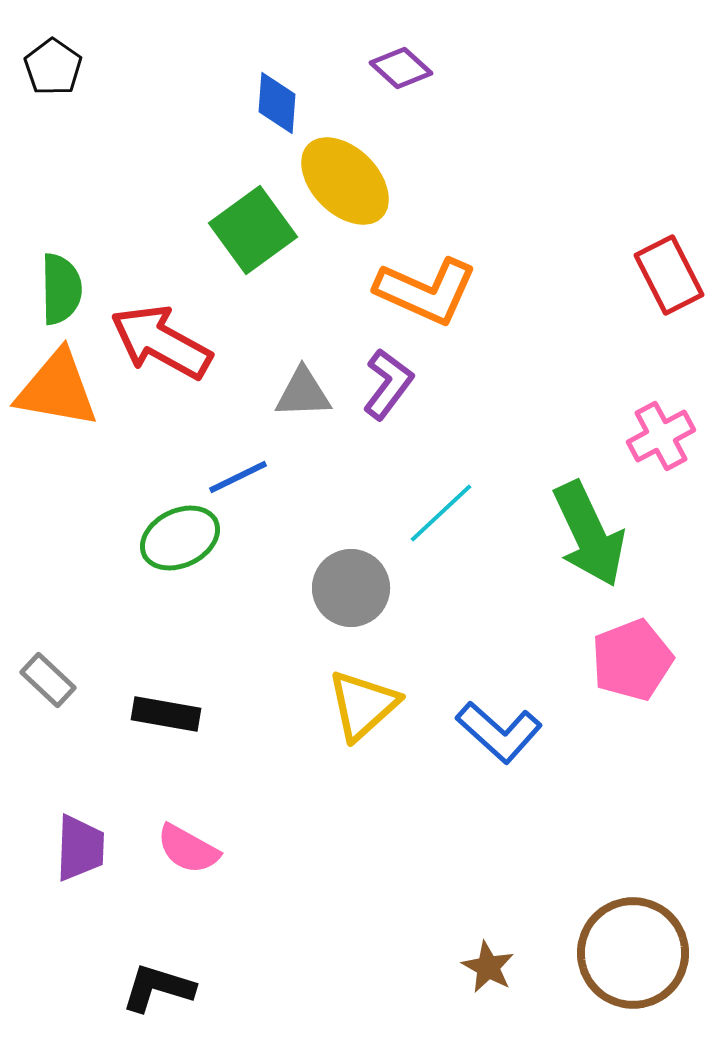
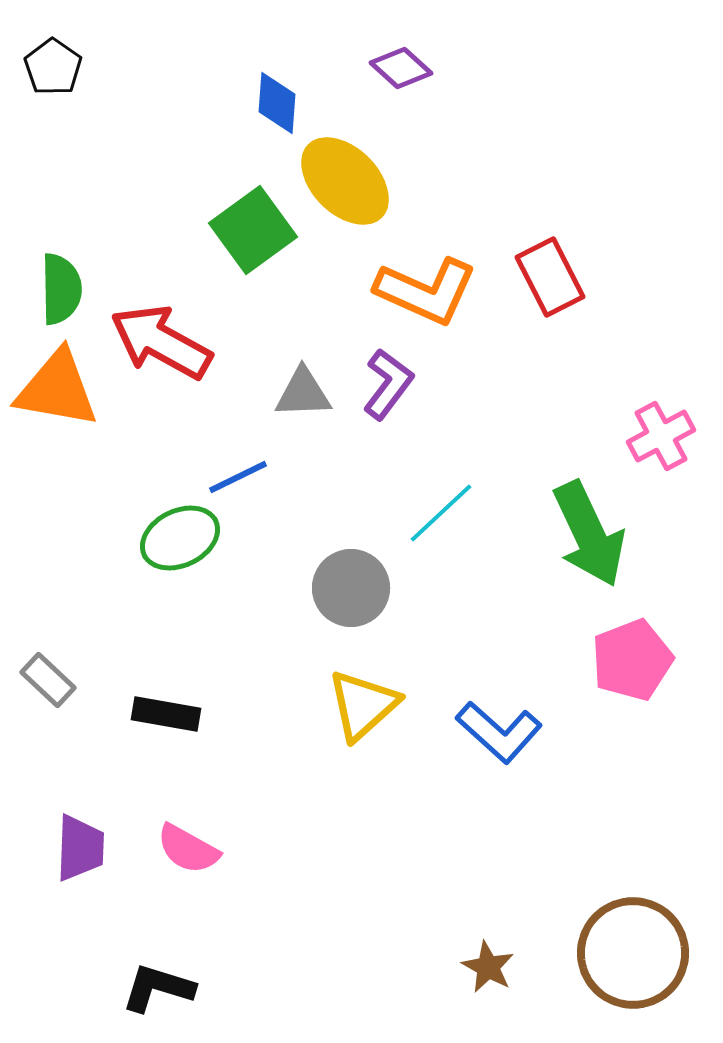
red rectangle: moved 119 px left, 2 px down
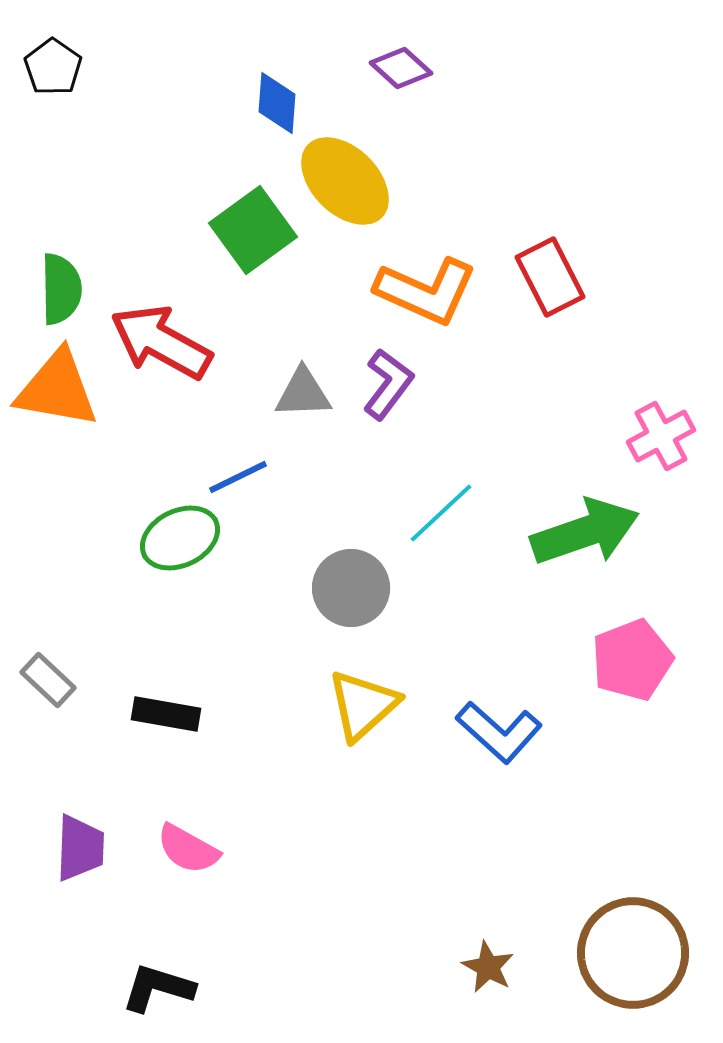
green arrow: moved 4 px left, 2 px up; rotated 84 degrees counterclockwise
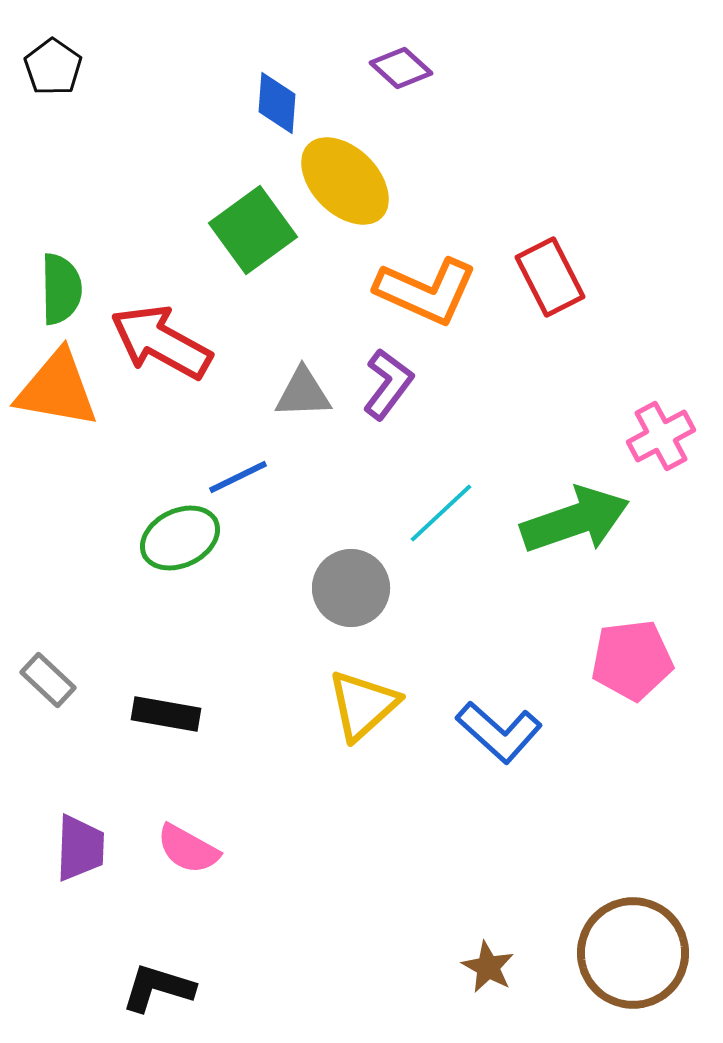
green arrow: moved 10 px left, 12 px up
pink pentagon: rotated 14 degrees clockwise
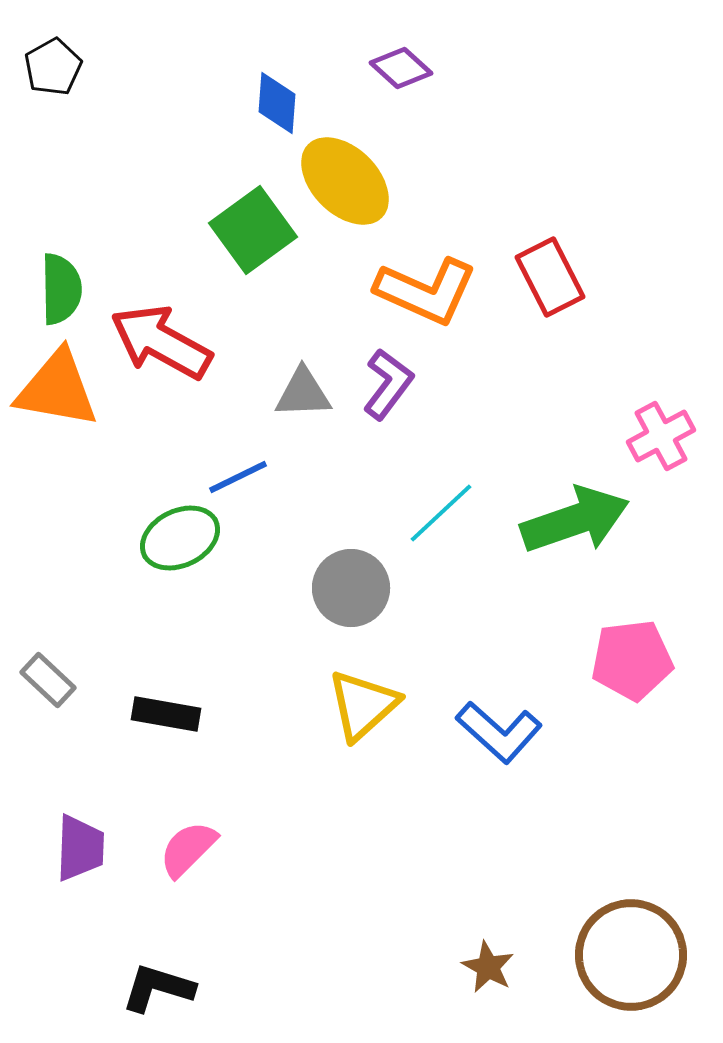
black pentagon: rotated 8 degrees clockwise
pink semicircle: rotated 106 degrees clockwise
brown circle: moved 2 px left, 2 px down
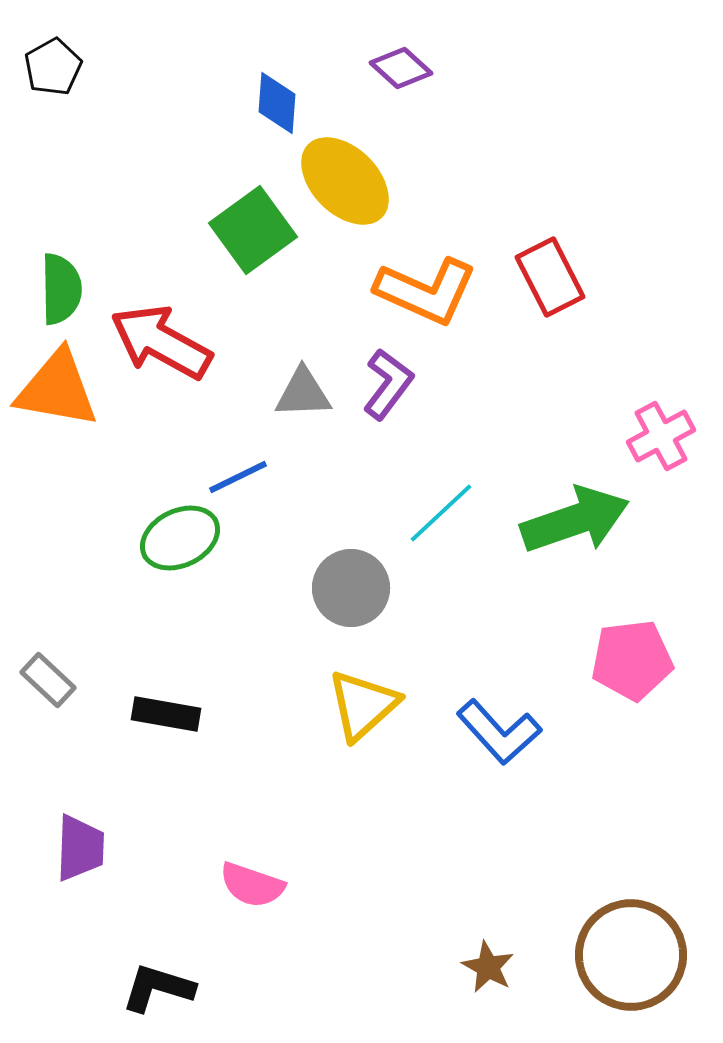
blue L-shape: rotated 6 degrees clockwise
pink semicircle: moved 64 px right, 36 px down; rotated 116 degrees counterclockwise
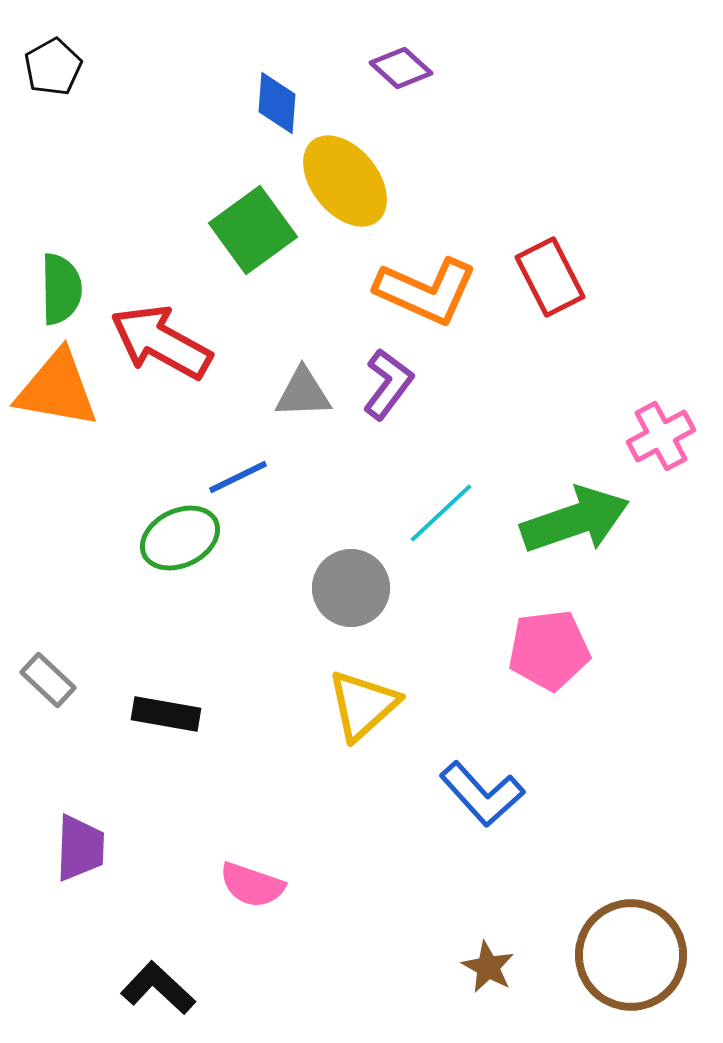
yellow ellipse: rotated 6 degrees clockwise
pink pentagon: moved 83 px left, 10 px up
blue L-shape: moved 17 px left, 62 px down
black L-shape: rotated 26 degrees clockwise
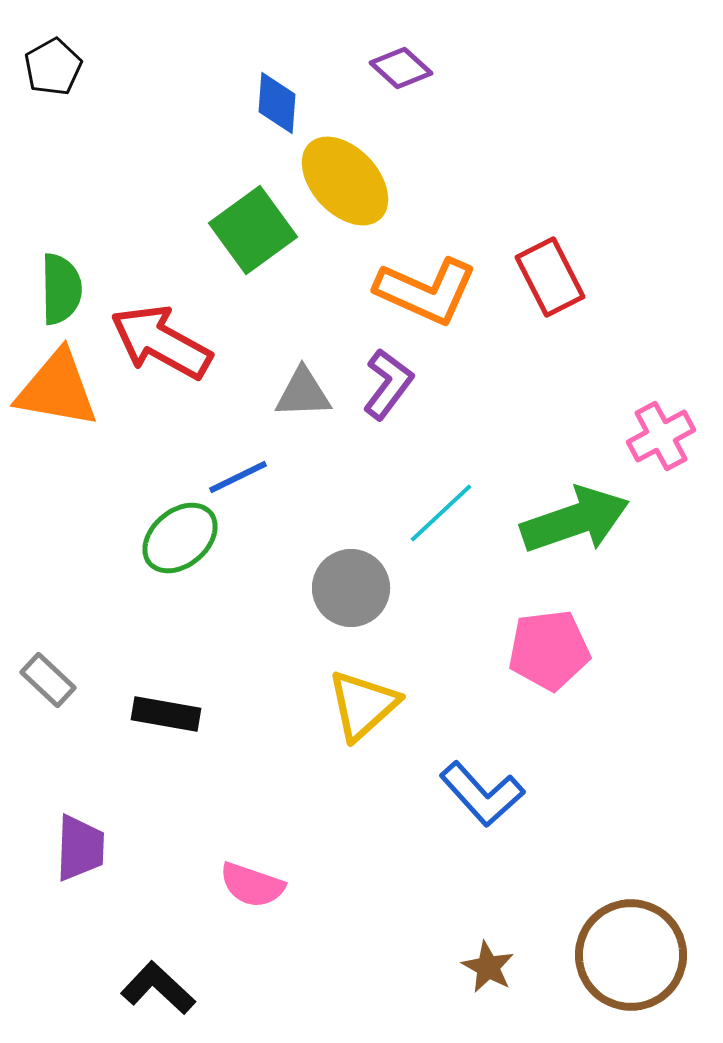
yellow ellipse: rotated 4 degrees counterclockwise
green ellipse: rotated 14 degrees counterclockwise
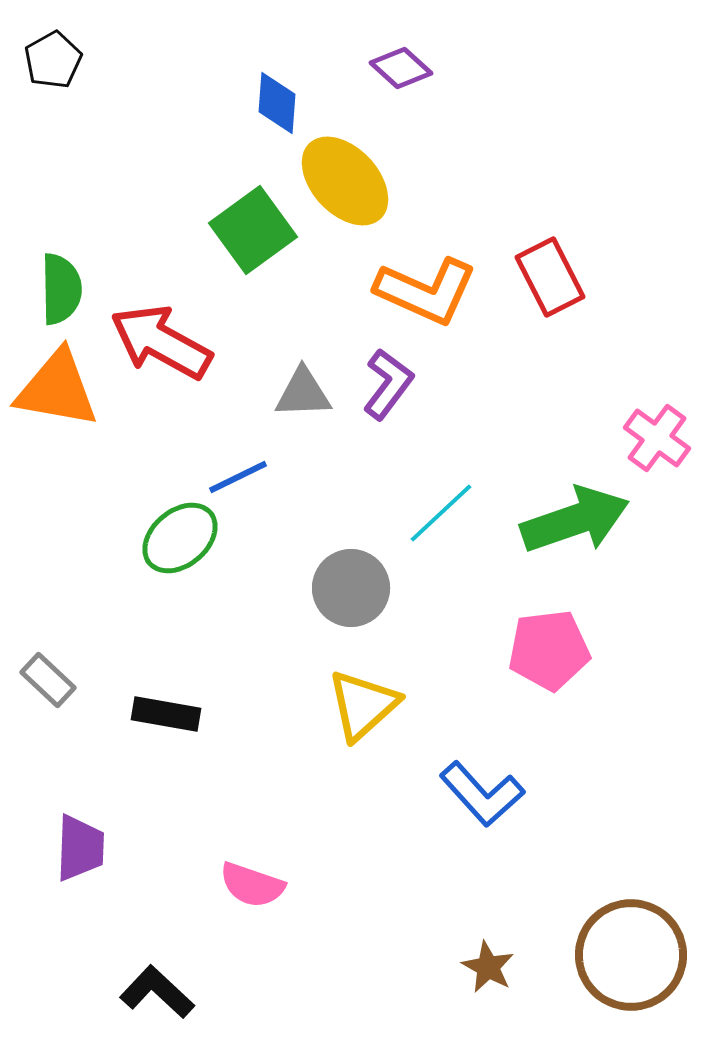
black pentagon: moved 7 px up
pink cross: moved 4 px left, 2 px down; rotated 26 degrees counterclockwise
black L-shape: moved 1 px left, 4 px down
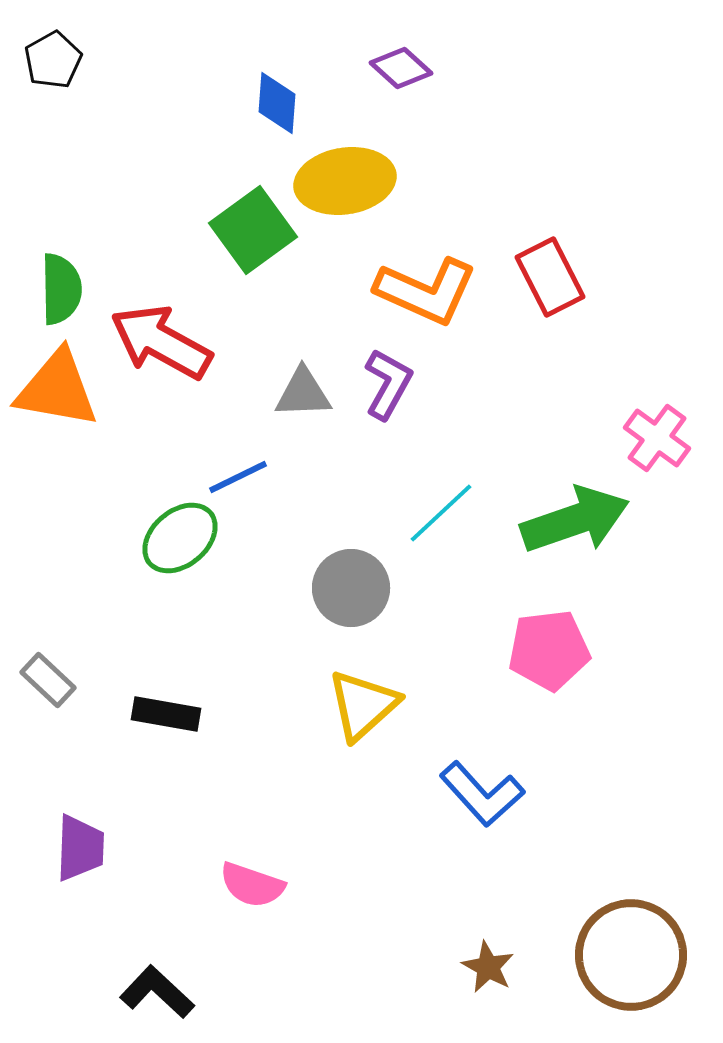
yellow ellipse: rotated 56 degrees counterclockwise
purple L-shape: rotated 8 degrees counterclockwise
